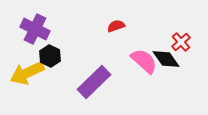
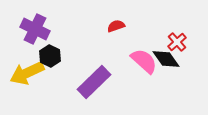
red cross: moved 4 px left
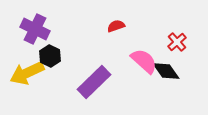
black diamond: moved 12 px down
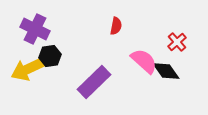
red semicircle: rotated 120 degrees clockwise
black hexagon: rotated 25 degrees clockwise
yellow arrow: moved 1 px right, 4 px up
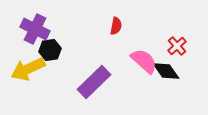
red cross: moved 4 px down
black hexagon: moved 6 px up
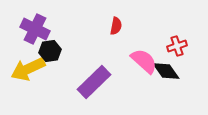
red cross: rotated 24 degrees clockwise
black hexagon: moved 1 px down
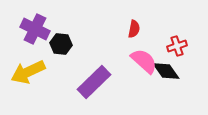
red semicircle: moved 18 px right, 3 px down
black hexagon: moved 11 px right, 7 px up; rotated 15 degrees clockwise
yellow arrow: moved 3 px down
